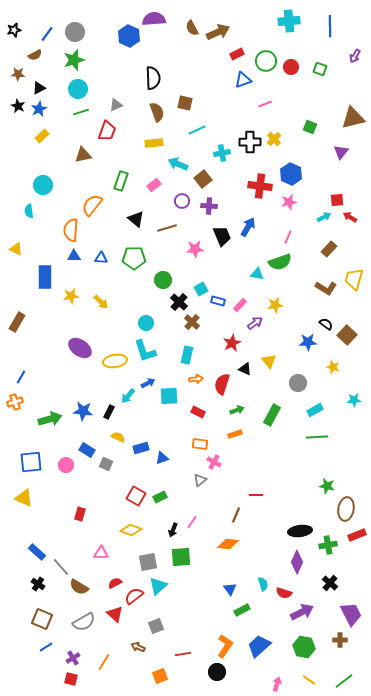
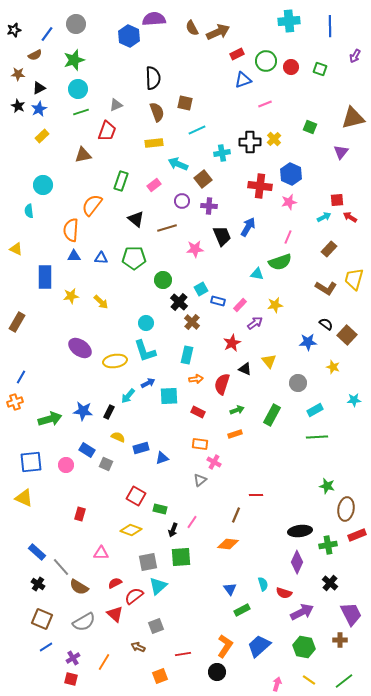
gray circle at (75, 32): moved 1 px right, 8 px up
green rectangle at (160, 497): moved 12 px down; rotated 40 degrees clockwise
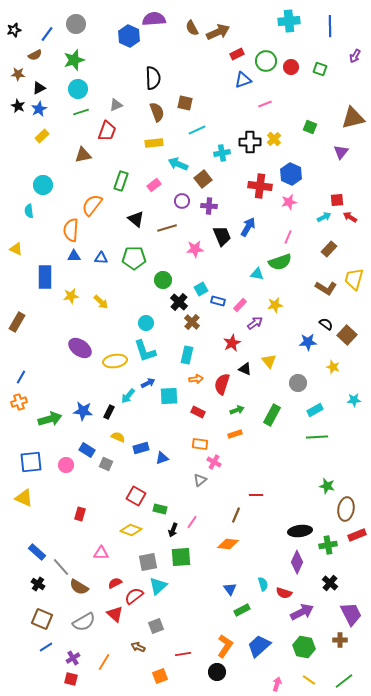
orange cross at (15, 402): moved 4 px right
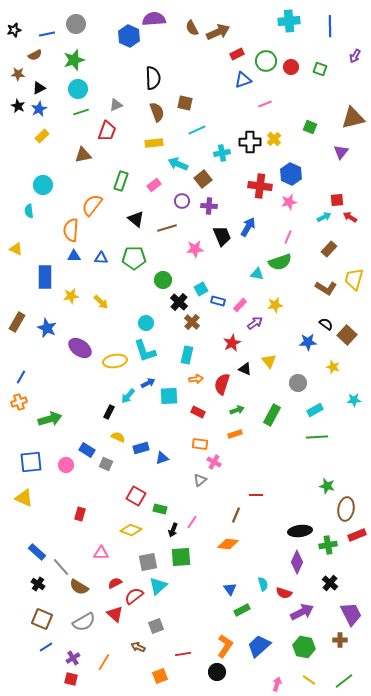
blue line at (47, 34): rotated 42 degrees clockwise
blue star at (83, 411): moved 36 px left, 83 px up; rotated 18 degrees clockwise
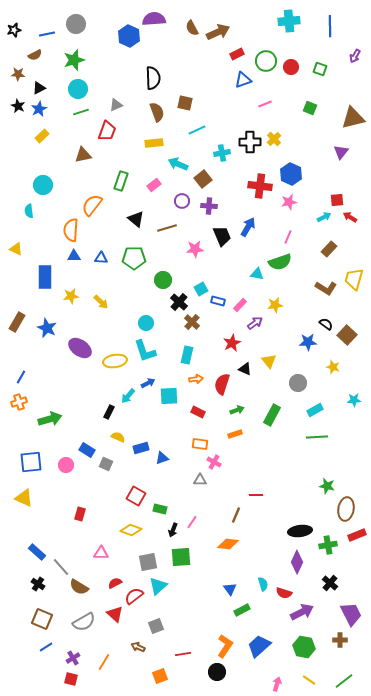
green square at (310, 127): moved 19 px up
gray triangle at (200, 480): rotated 40 degrees clockwise
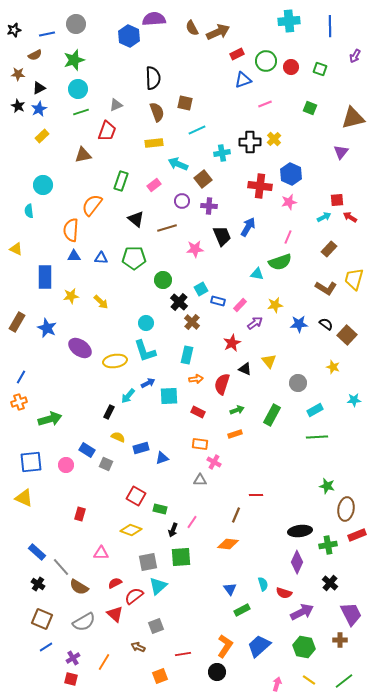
blue star at (308, 342): moved 9 px left, 18 px up
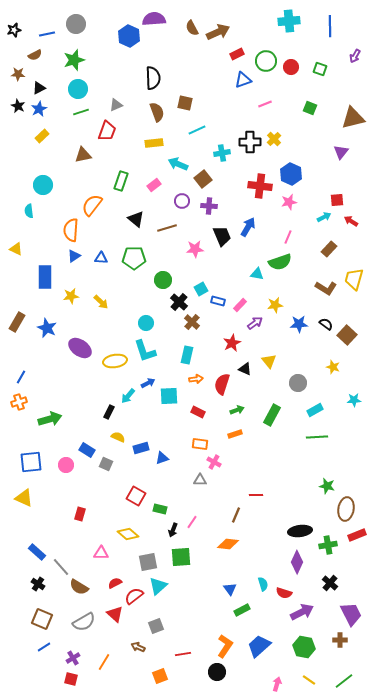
red arrow at (350, 217): moved 1 px right, 4 px down
blue triangle at (74, 256): rotated 32 degrees counterclockwise
yellow diamond at (131, 530): moved 3 px left, 4 px down; rotated 20 degrees clockwise
blue line at (46, 647): moved 2 px left
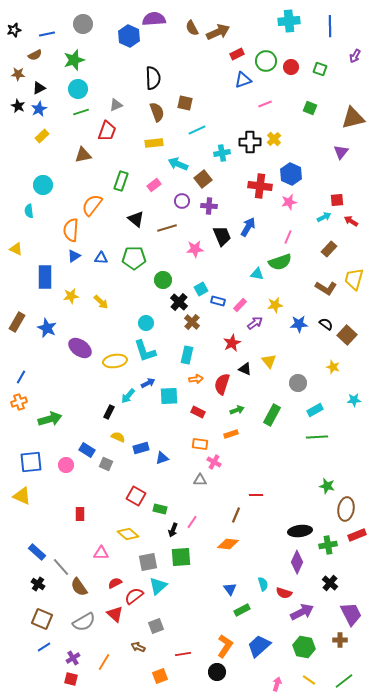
gray circle at (76, 24): moved 7 px right
orange rectangle at (235, 434): moved 4 px left
yellow triangle at (24, 498): moved 2 px left, 2 px up
red rectangle at (80, 514): rotated 16 degrees counterclockwise
brown semicircle at (79, 587): rotated 24 degrees clockwise
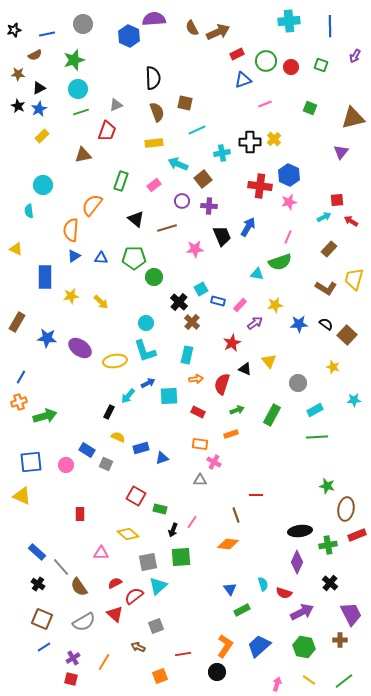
green square at (320, 69): moved 1 px right, 4 px up
blue hexagon at (291, 174): moved 2 px left, 1 px down
green circle at (163, 280): moved 9 px left, 3 px up
blue star at (47, 328): moved 10 px down; rotated 18 degrees counterclockwise
green arrow at (50, 419): moved 5 px left, 3 px up
brown line at (236, 515): rotated 42 degrees counterclockwise
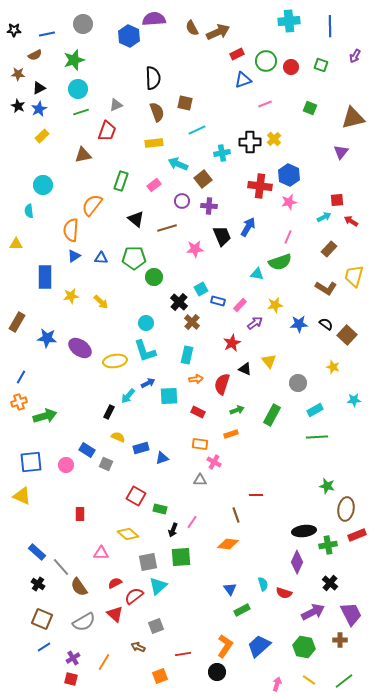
black star at (14, 30): rotated 16 degrees clockwise
yellow triangle at (16, 249): moved 5 px up; rotated 24 degrees counterclockwise
yellow trapezoid at (354, 279): moved 3 px up
black ellipse at (300, 531): moved 4 px right
purple arrow at (302, 612): moved 11 px right
